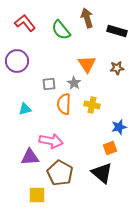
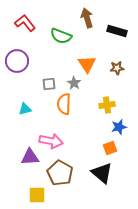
green semicircle: moved 6 px down; rotated 30 degrees counterclockwise
yellow cross: moved 15 px right; rotated 21 degrees counterclockwise
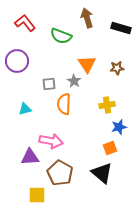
black rectangle: moved 4 px right, 3 px up
gray star: moved 2 px up
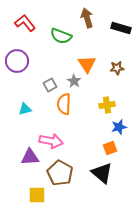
gray square: moved 1 px right, 1 px down; rotated 24 degrees counterclockwise
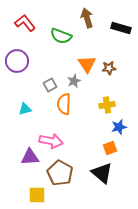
brown star: moved 8 px left
gray star: rotated 16 degrees clockwise
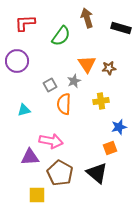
red L-shape: rotated 55 degrees counterclockwise
green semicircle: rotated 75 degrees counterclockwise
yellow cross: moved 6 px left, 4 px up
cyan triangle: moved 1 px left, 1 px down
black triangle: moved 5 px left
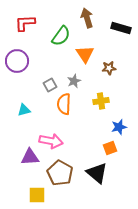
orange triangle: moved 2 px left, 10 px up
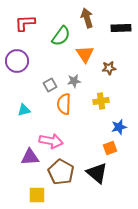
black rectangle: rotated 18 degrees counterclockwise
gray star: rotated 16 degrees clockwise
brown pentagon: moved 1 px right, 1 px up
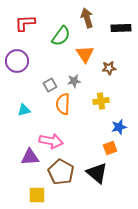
orange semicircle: moved 1 px left
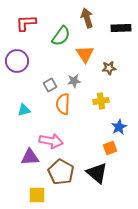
red L-shape: moved 1 px right
blue star: rotated 14 degrees counterclockwise
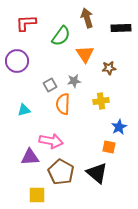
orange square: moved 1 px left, 1 px up; rotated 32 degrees clockwise
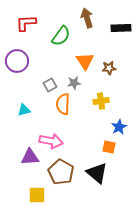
orange triangle: moved 7 px down
gray star: moved 2 px down
